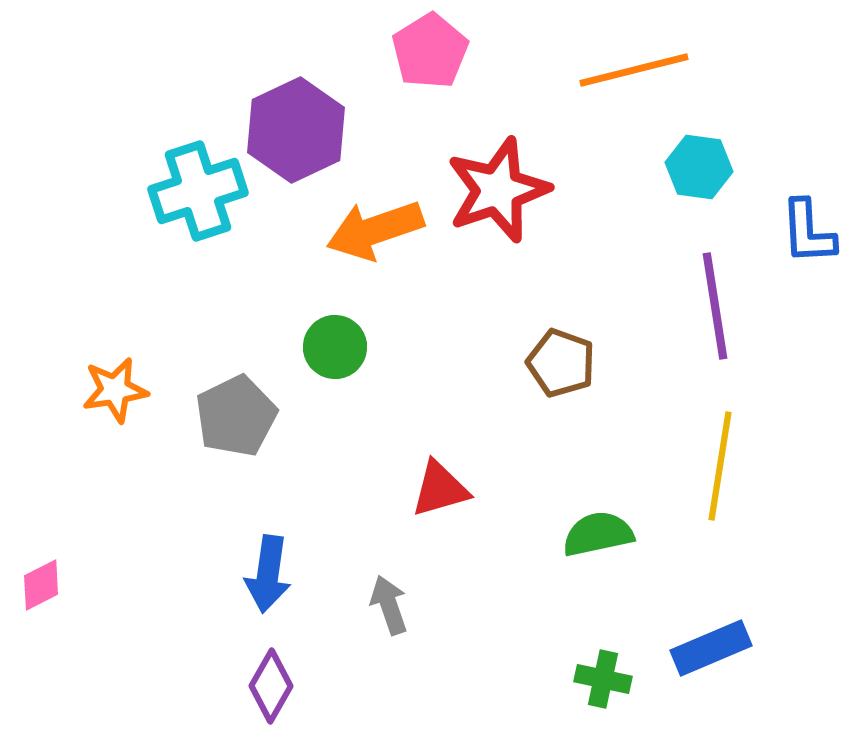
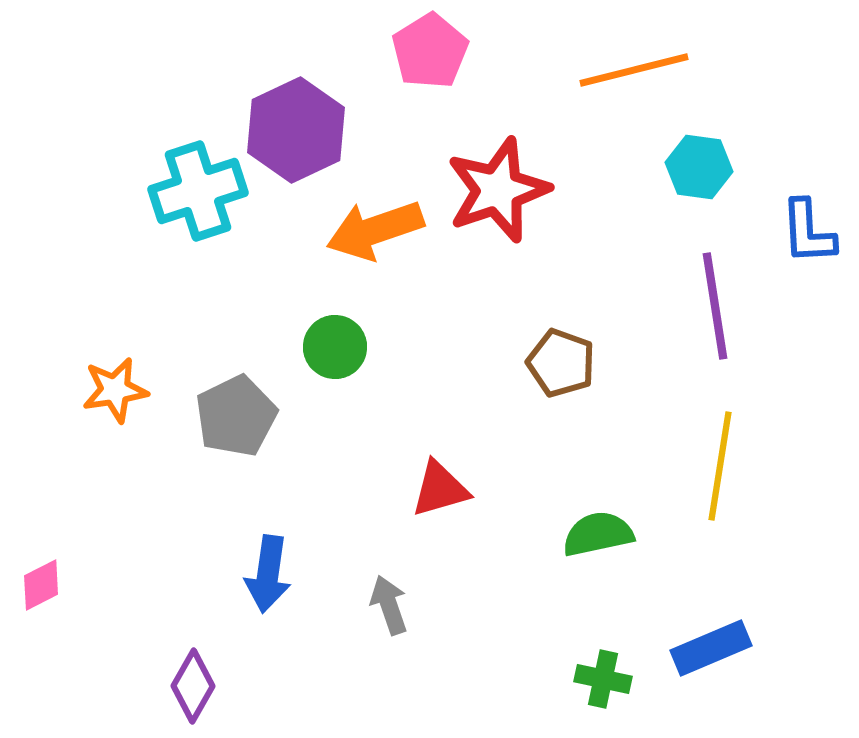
purple diamond: moved 78 px left
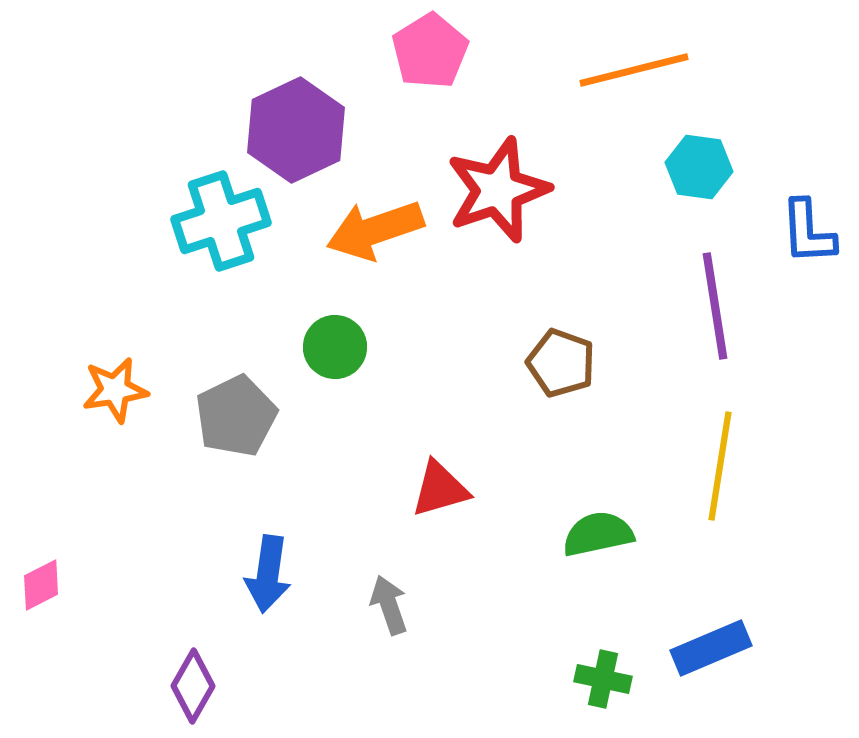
cyan cross: moved 23 px right, 30 px down
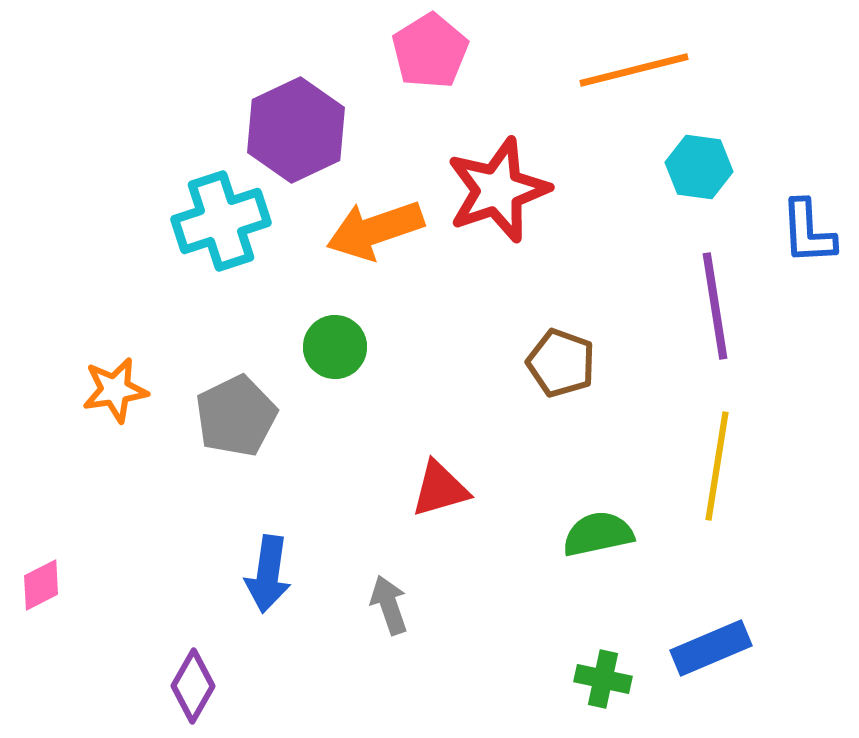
yellow line: moved 3 px left
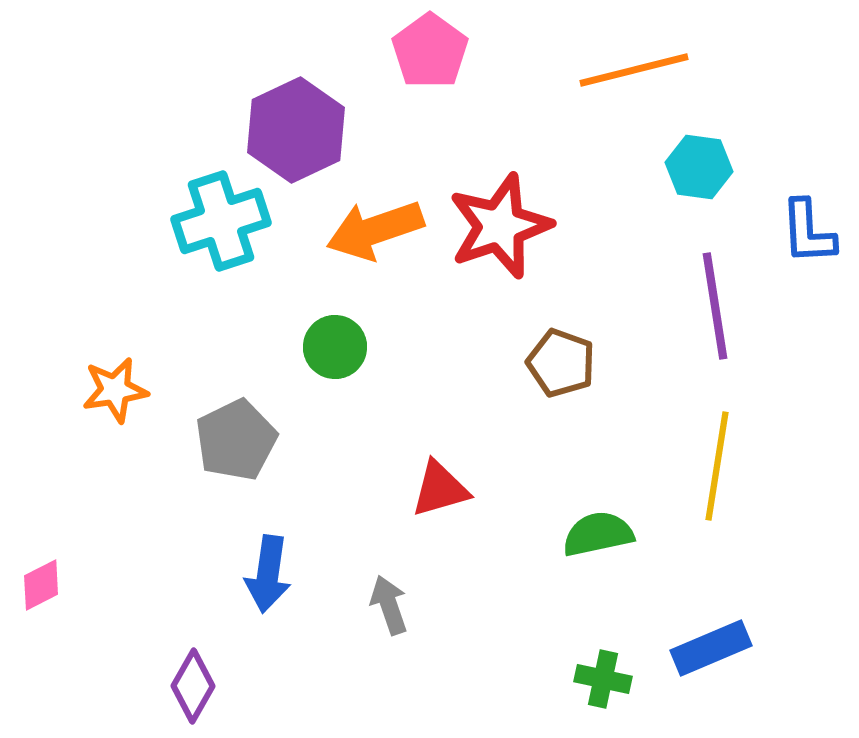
pink pentagon: rotated 4 degrees counterclockwise
red star: moved 2 px right, 36 px down
gray pentagon: moved 24 px down
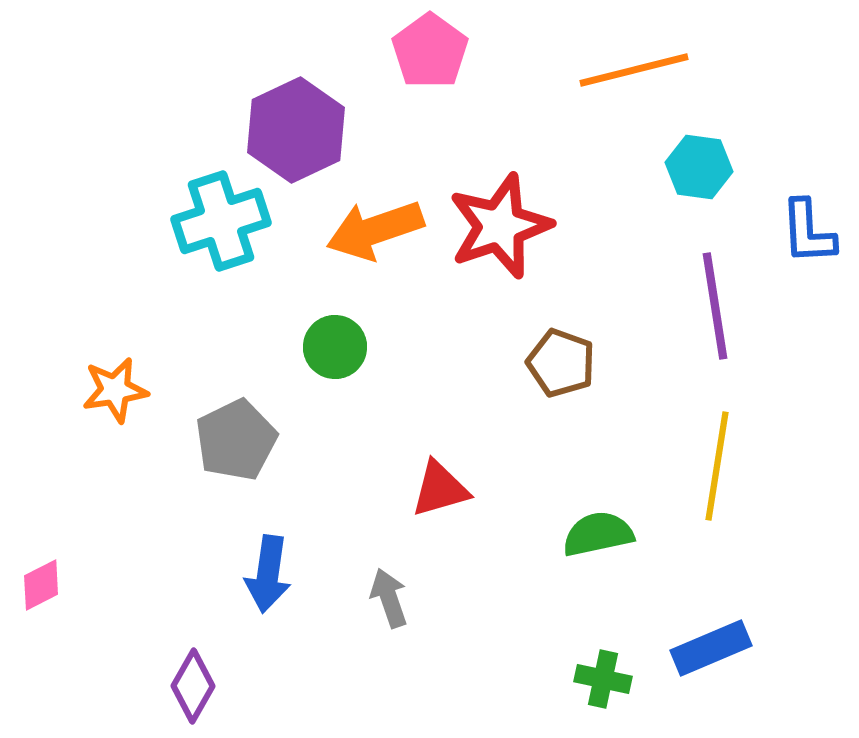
gray arrow: moved 7 px up
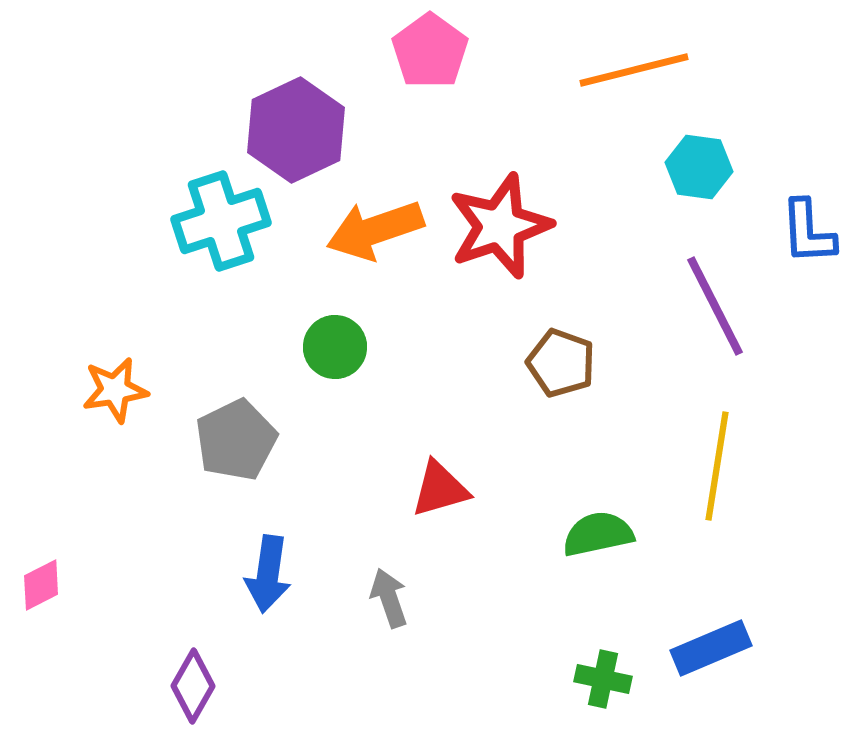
purple line: rotated 18 degrees counterclockwise
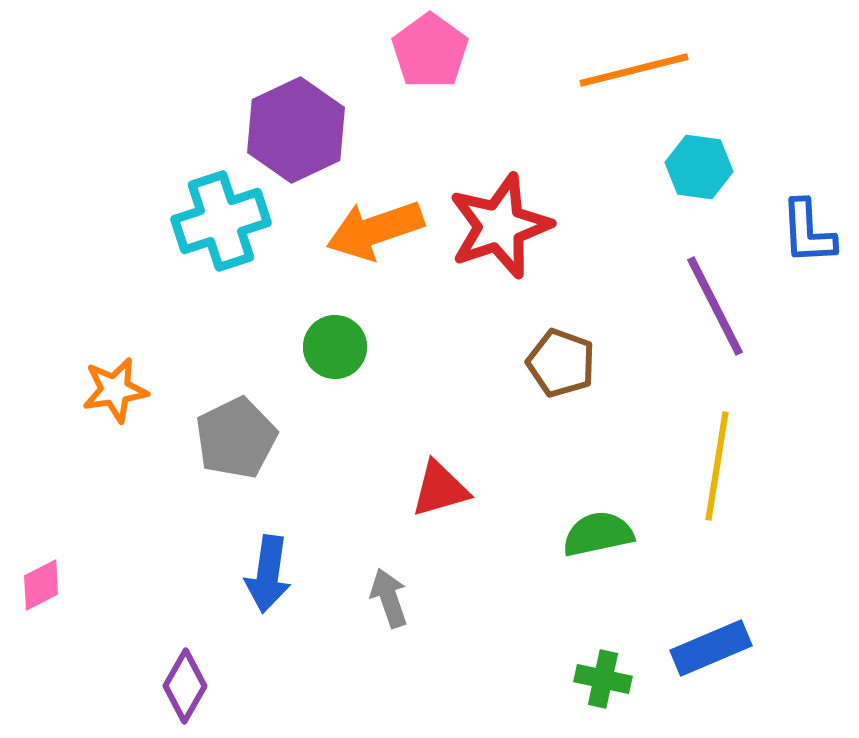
gray pentagon: moved 2 px up
purple diamond: moved 8 px left
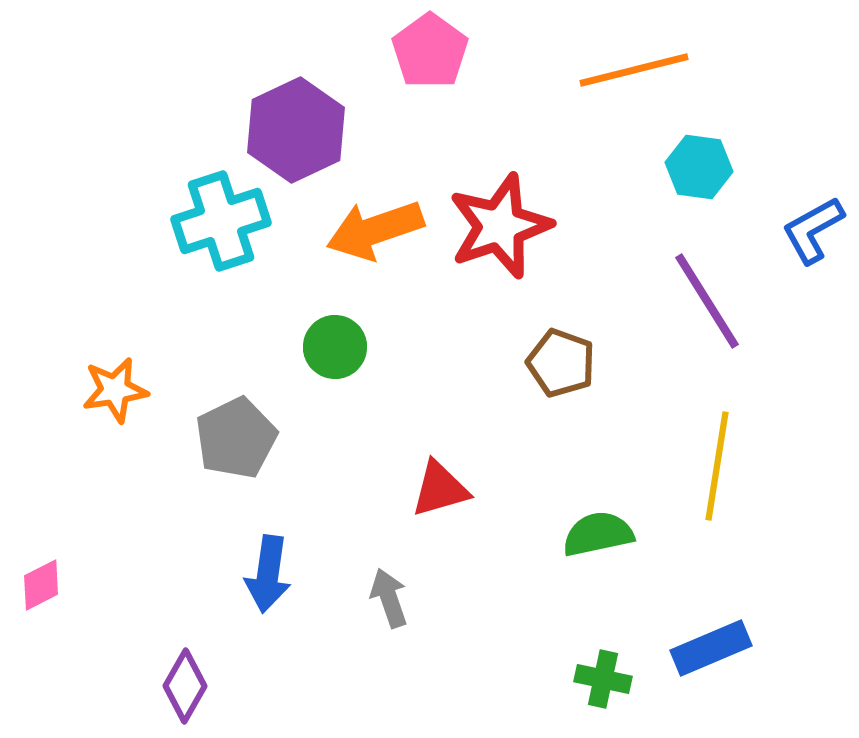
blue L-shape: moved 5 px right, 2 px up; rotated 64 degrees clockwise
purple line: moved 8 px left, 5 px up; rotated 5 degrees counterclockwise
